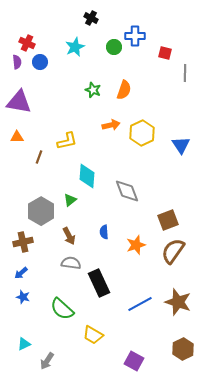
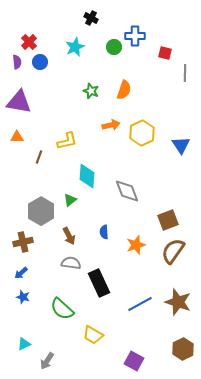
red cross: moved 2 px right, 1 px up; rotated 21 degrees clockwise
green star: moved 2 px left, 1 px down
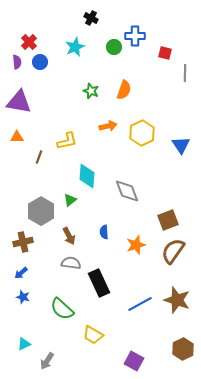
orange arrow: moved 3 px left, 1 px down
brown star: moved 1 px left, 2 px up
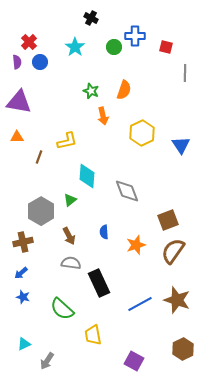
cyan star: rotated 12 degrees counterclockwise
red square: moved 1 px right, 6 px up
orange arrow: moved 5 px left, 10 px up; rotated 90 degrees clockwise
yellow trapezoid: rotated 50 degrees clockwise
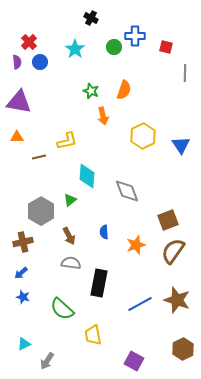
cyan star: moved 2 px down
yellow hexagon: moved 1 px right, 3 px down
brown line: rotated 56 degrees clockwise
black rectangle: rotated 36 degrees clockwise
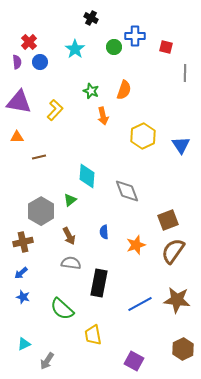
yellow L-shape: moved 12 px left, 31 px up; rotated 35 degrees counterclockwise
brown star: rotated 12 degrees counterclockwise
